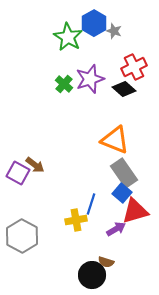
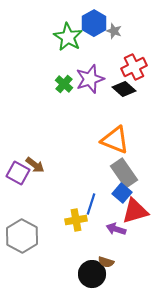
purple arrow: rotated 132 degrees counterclockwise
black circle: moved 1 px up
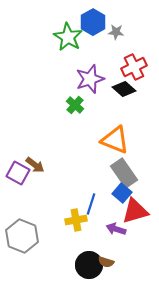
blue hexagon: moved 1 px left, 1 px up
gray star: moved 2 px right, 1 px down; rotated 14 degrees counterclockwise
green cross: moved 11 px right, 21 px down
gray hexagon: rotated 8 degrees counterclockwise
black circle: moved 3 px left, 9 px up
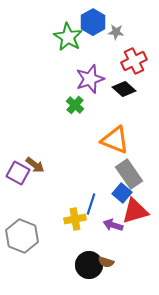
red cross: moved 6 px up
gray rectangle: moved 5 px right, 1 px down
yellow cross: moved 1 px left, 1 px up
purple arrow: moved 3 px left, 4 px up
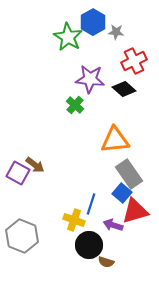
purple star: rotated 24 degrees clockwise
orange triangle: rotated 28 degrees counterclockwise
yellow cross: moved 1 px left, 1 px down; rotated 30 degrees clockwise
black circle: moved 20 px up
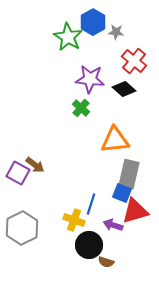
red cross: rotated 25 degrees counterclockwise
green cross: moved 6 px right, 3 px down
gray rectangle: rotated 48 degrees clockwise
blue square: rotated 18 degrees counterclockwise
gray hexagon: moved 8 px up; rotated 12 degrees clockwise
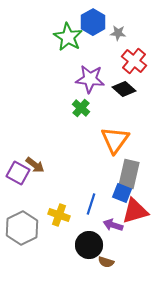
gray star: moved 2 px right, 1 px down
orange triangle: rotated 48 degrees counterclockwise
yellow cross: moved 15 px left, 5 px up
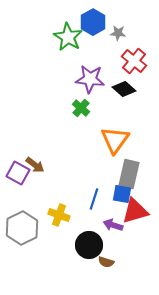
blue square: moved 1 px down; rotated 12 degrees counterclockwise
blue line: moved 3 px right, 5 px up
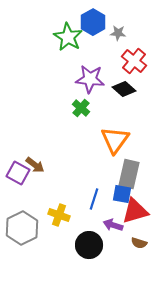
brown semicircle: moved 33 px right, 19 px up
